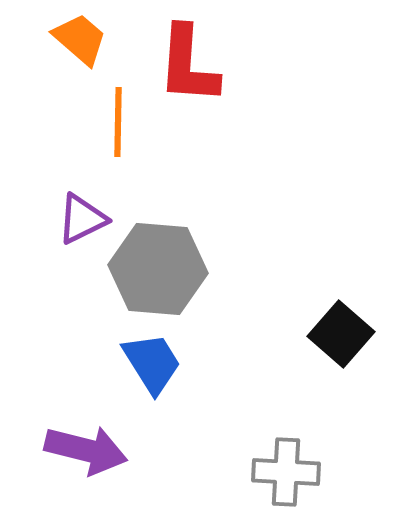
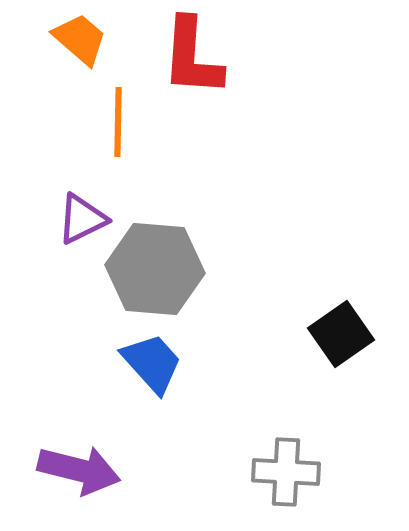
red L-shape: moved 4 px right, 8 px up
gray hexagon: moved 3 px left
black square: rotated 14 degrees clockwise
blue trapezoid: rotated 10 degrees counterclockwise
purple arrow: moved 7 px left, 20 px down
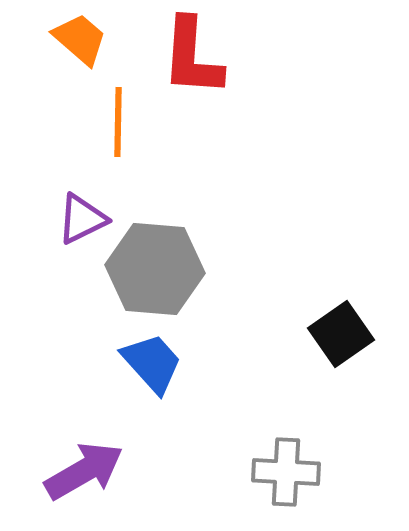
purple arrow: moved 5 px right, 1 px down; rotated 44 degrees counterclockwise
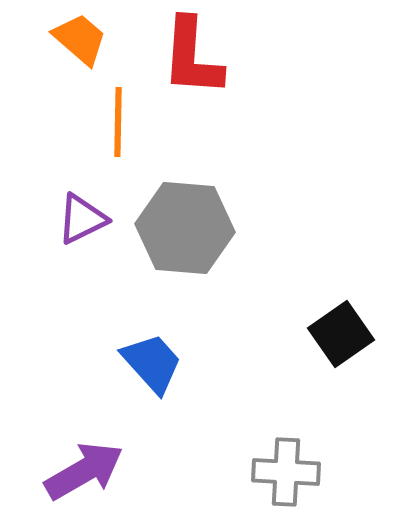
gray hexagon: moved 30 px right, 41 px up
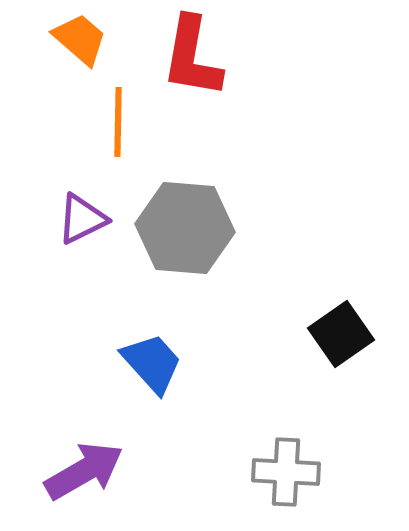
red L-shape: rotated 6 degrees clockwise
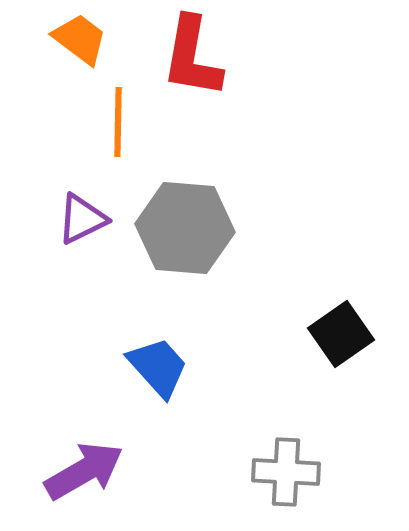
orange trapezoid: rotated 4 degrees counterclockwise
blue trapezoid: moved 6 px right, 4 px down
